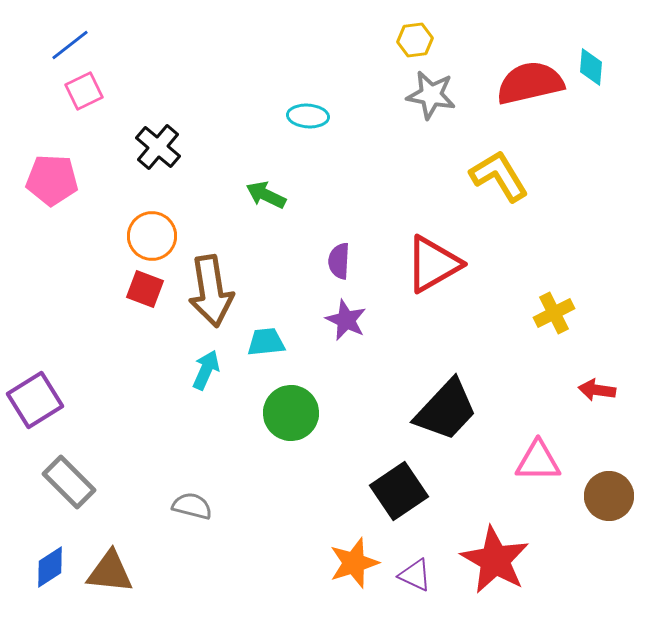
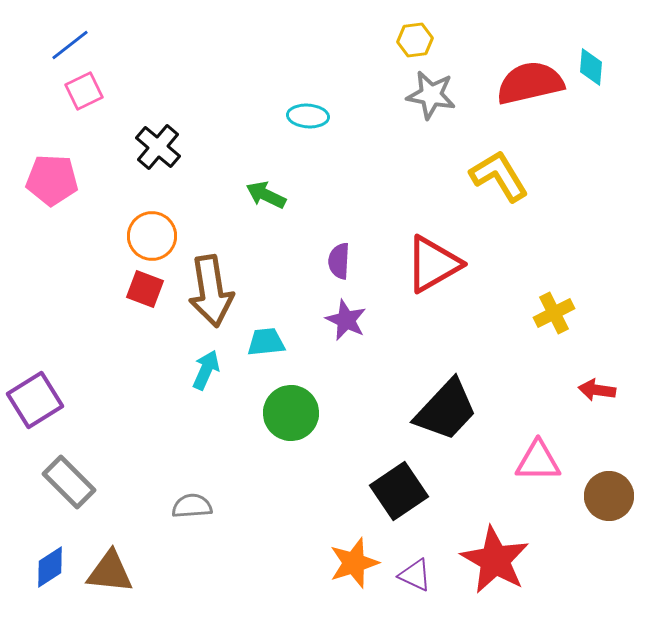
gray semicircle: rotated 18 degrees counterclockwise
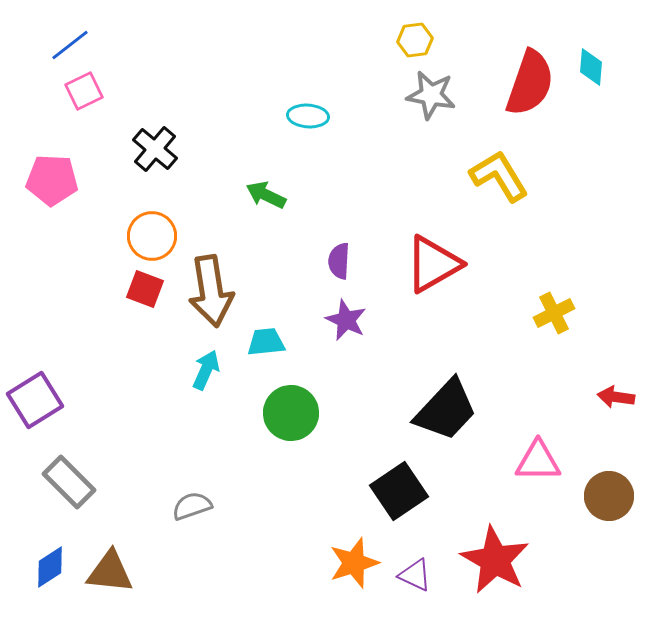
red semicircle: rotated 122 degrees clockwise
black cross: moved 3 px left, 2 px down
red arrow: moved 19 px right, 7 px down
gray semicircle: rotated 15 degrees counterclockwise
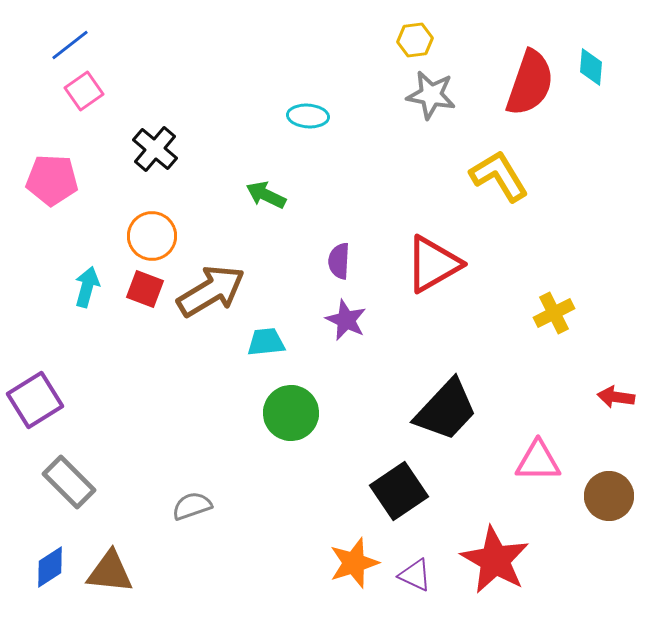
pink square: rotated 9 degrees counterclockwise
brown arrow: rotated 112 degrees counterclockwise
cyan arrow: moved 119 px left, 83 px up; rotated 9 degrees counterclockwise
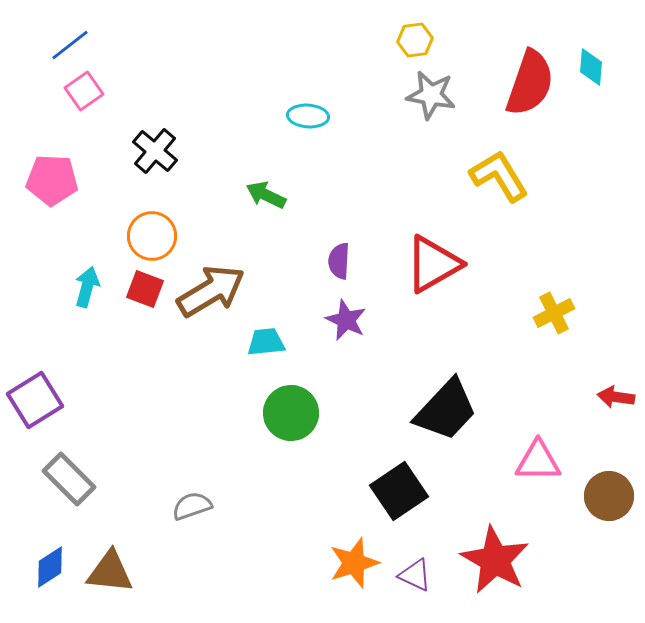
black cross: moved 2 px down
gray rectangle: moved 3 px up
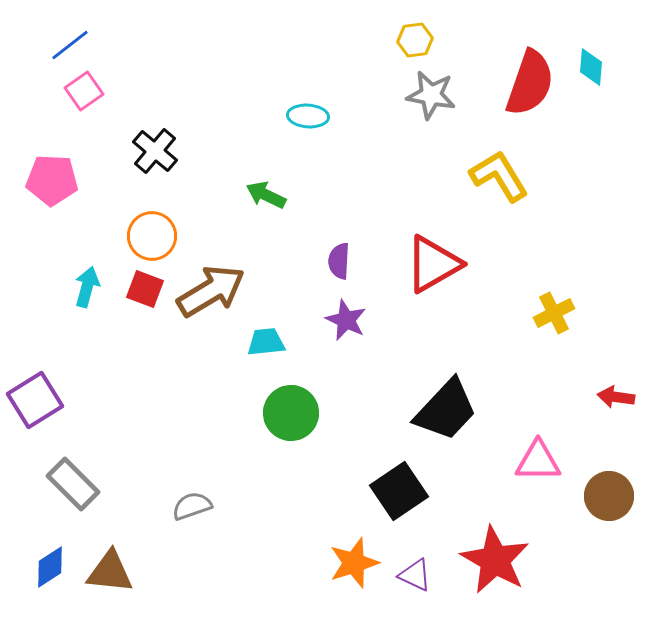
gray rectangle: moved 4 px right, 5 px down
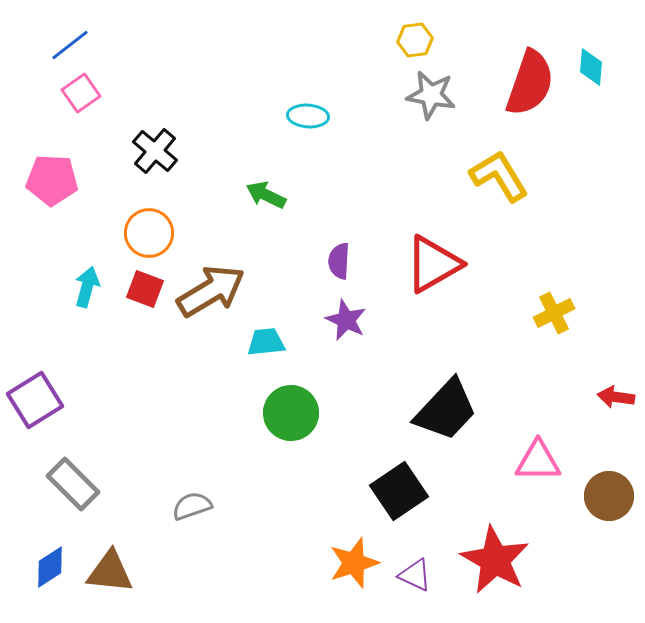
pink square: moved 3 px left, 2 px down
orange circle: moved 3 px left, 3 px up
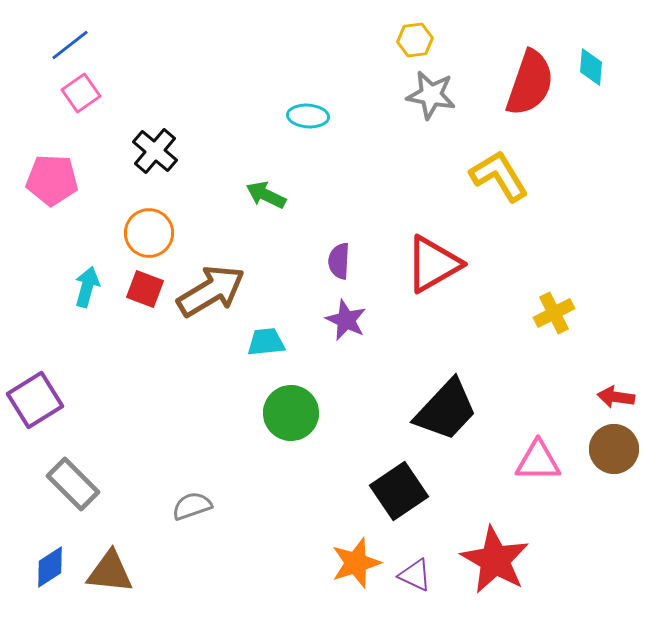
brown circle: moved 5 px right, 47 px up
orange star: moved 2 px right
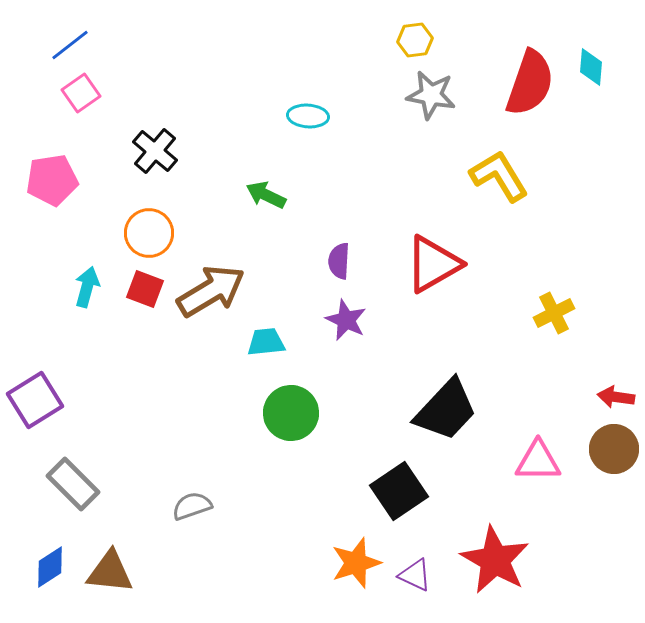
pink pentagon: rotated 12 degrees counterclockwise
